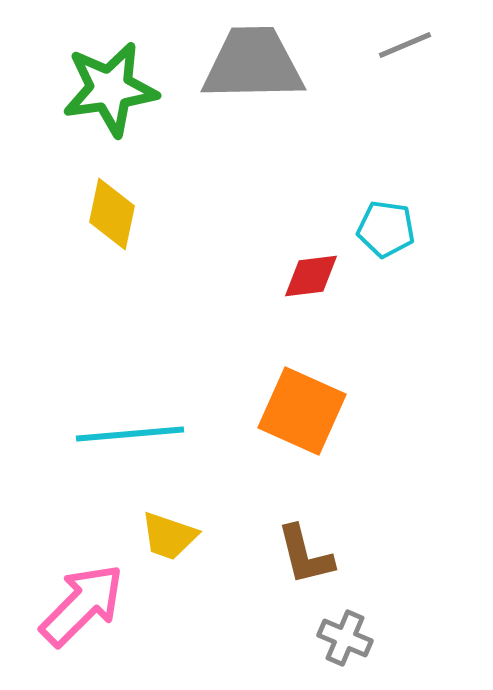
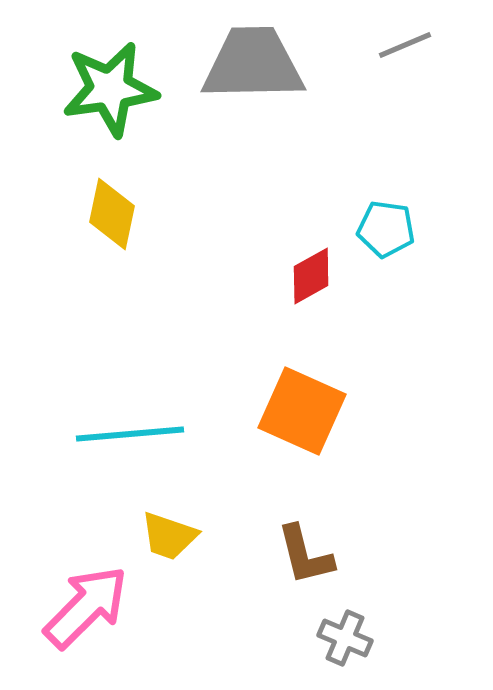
red diamond: rotated 22 degrees counterclockwise
pink arrow: moved 4 px right, 2 px down
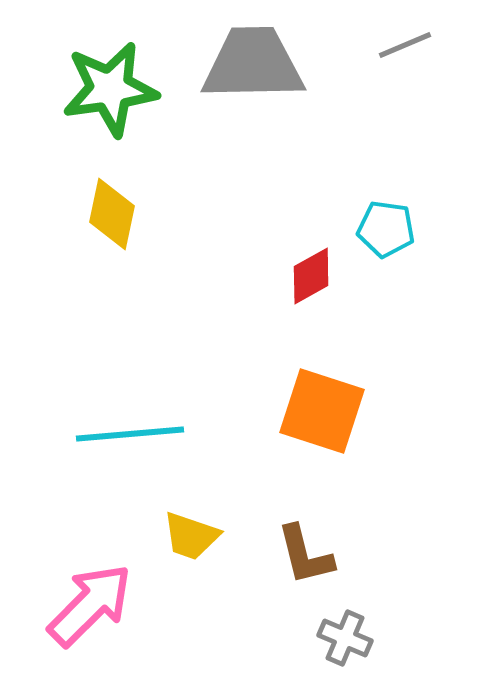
orange square: moved 20 px right; rotated 6 degrees counterclockwise
yellow trapezoid: moved 22 px right
pink arrow: moved 4 px right, 2 px up
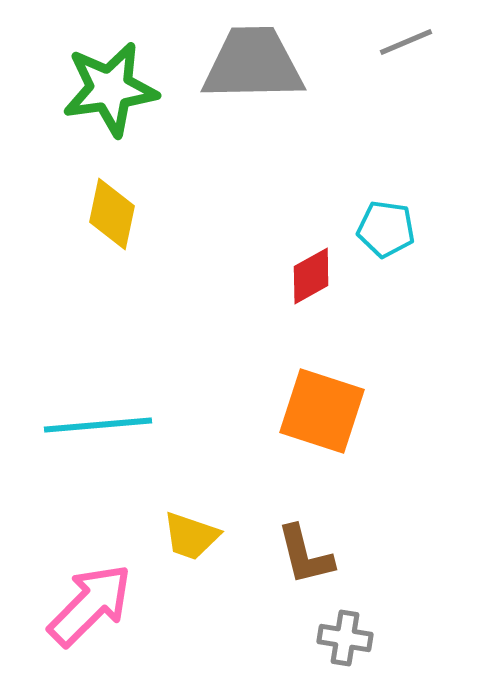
gray line: moved 1 px right, 3 px up
cyan line: moved 32 px left, 9 px up
gray cross: rotated 14 degrees counterclockwise
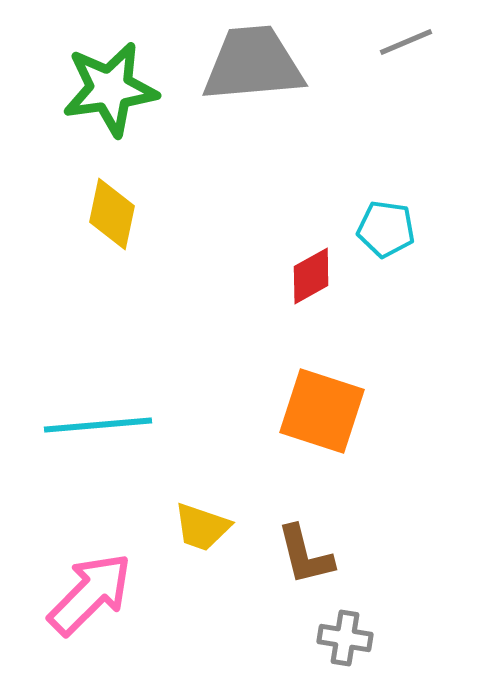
gray trapezoid: rotated 4 degrees counterclockwise
yellow trapezoid: moved 11 px right, 9 px up
pink arrow: moved 11 px up
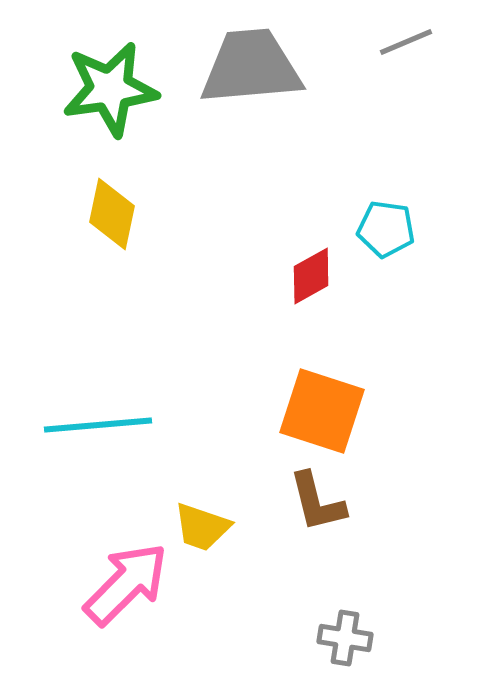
gray trapezoid: moved 2 px left, 3 px down
brown L-shape: moved 12 px right, 53 px up
pink arrow: moved 36 px right, 10 px up
